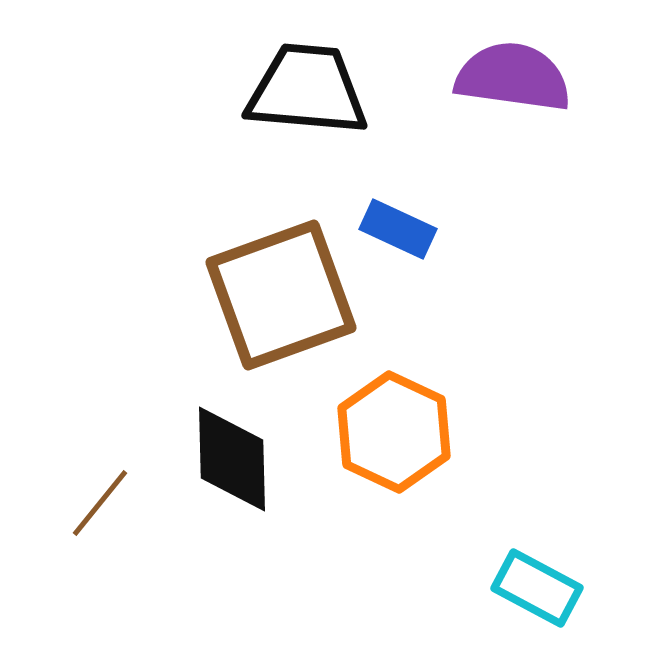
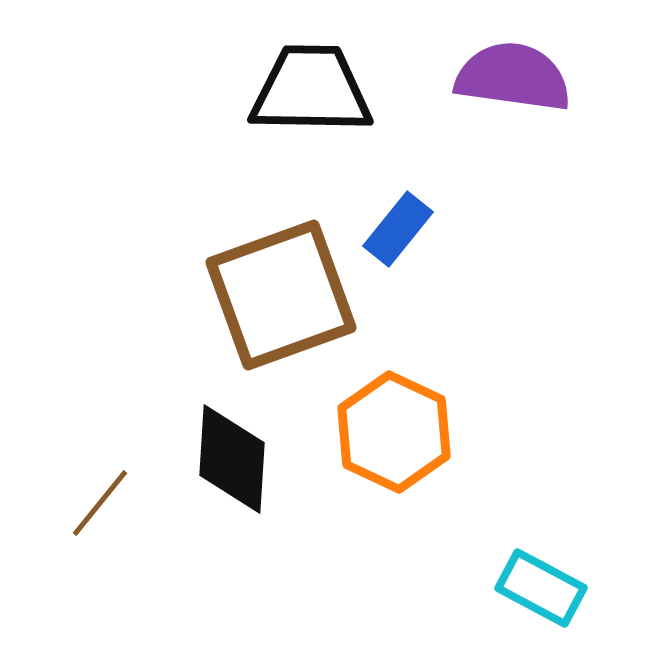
black trapezoid: moved 4 px right; rotated 4 degrees counterclockwise
blue rectangle: rotated 76 degrees counterclockwise
black diamond: rotated 5 degrees clockwise
cyan rectangle: moved 4 px right
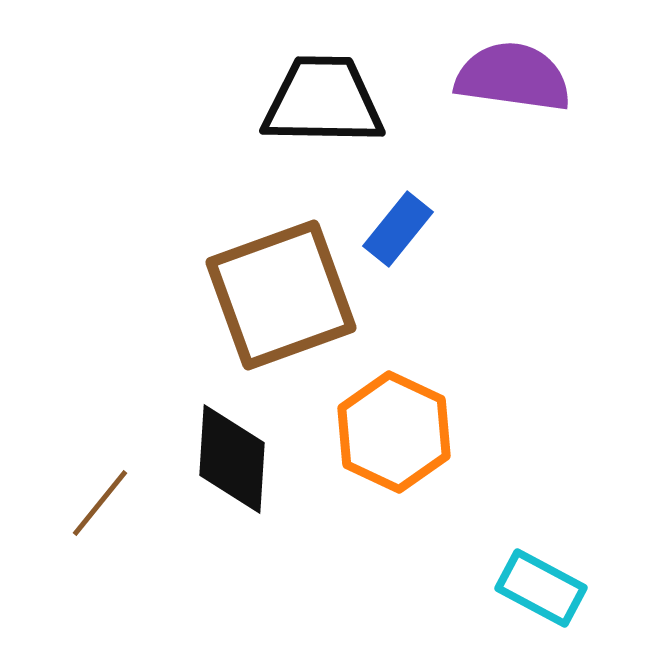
black trapezoid: moved 12 px right, 11 px down
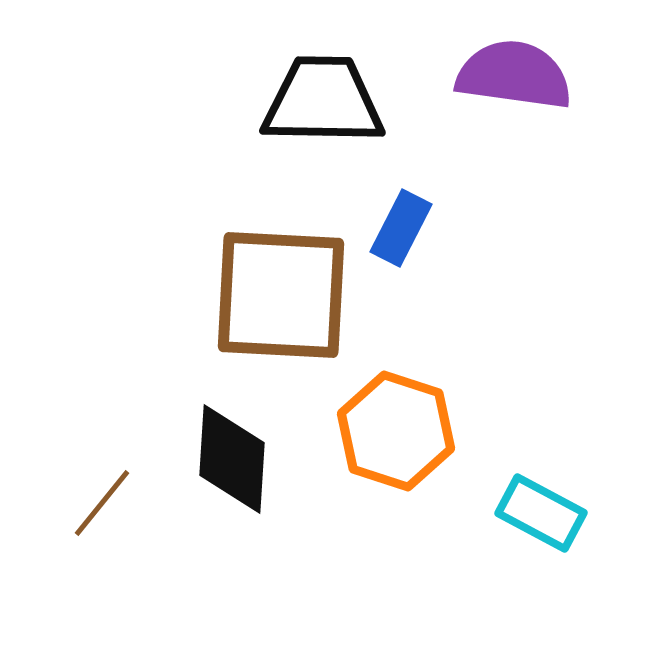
purple semicircle: moved 1 px right, 2 px up
blue rectangle: moved 3 px right, 1 px up; rotated 12 degrees counterclockwise
brown square: rotated 23 degrees clockwise
orange hexagon: moved 2 px right, 1 px up; rotated 7 degrees counterclockwise
brown line: moved 2 px right
cyan rectangle: moved 75 px up
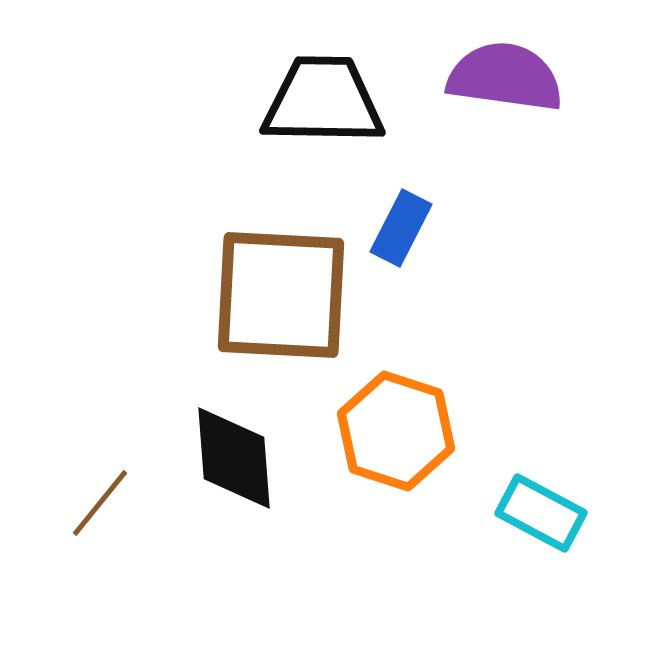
purple semicircle: moved 9 px left, 2 px down
black diamond: moved 2 px right, 1 px up; rotated 8 degrees counterclockwise
brown line: moved 2 px left
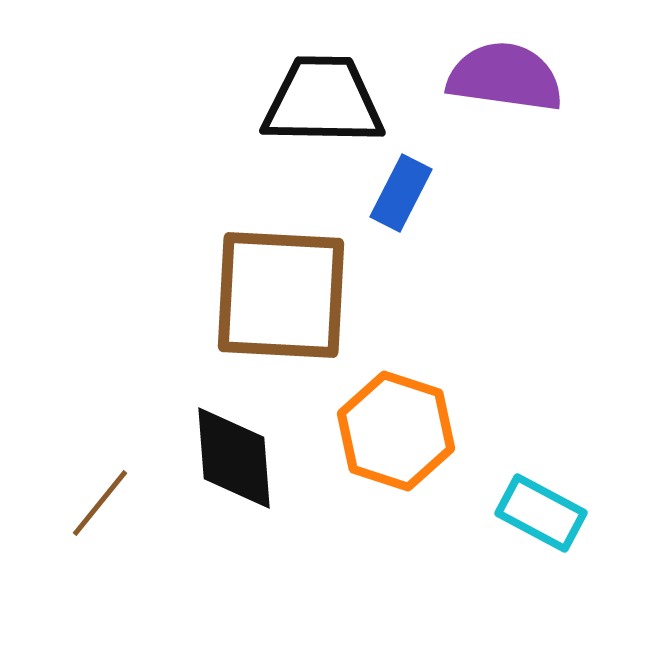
blue rectangle: moved 35 px up
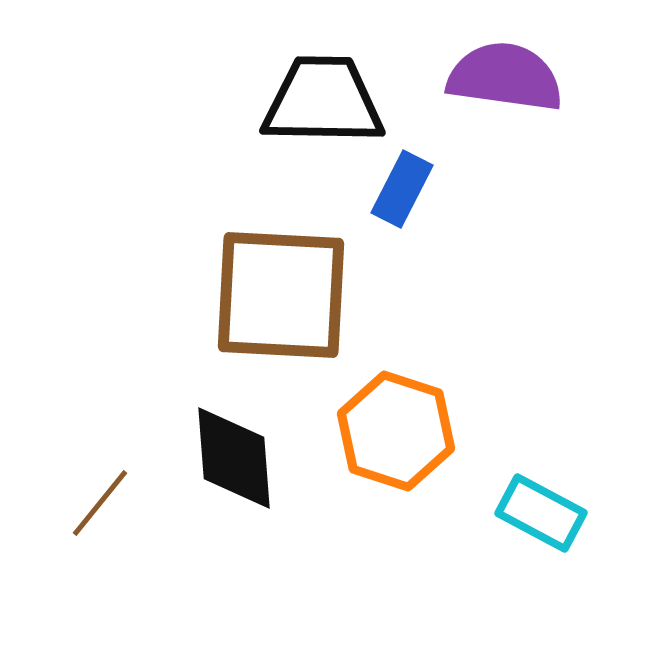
blue rectangle: moved 1 px right, 4 px up
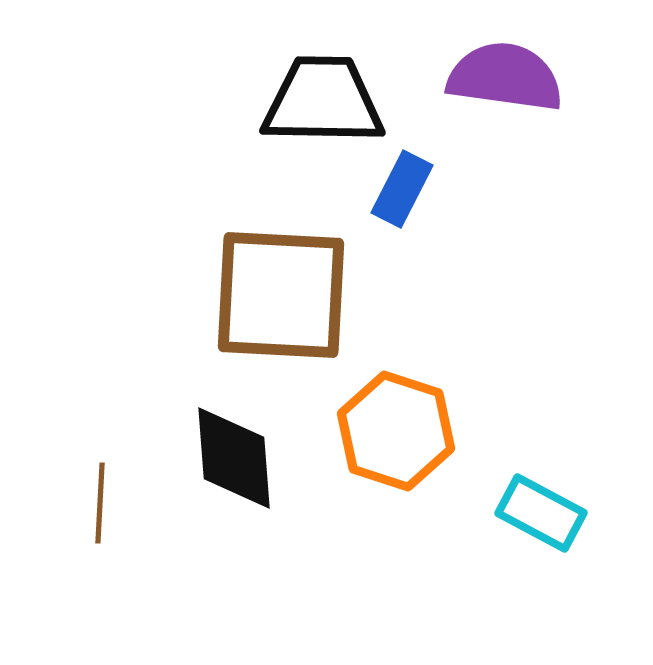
brown line: rotated 36 degrees counterclockwise
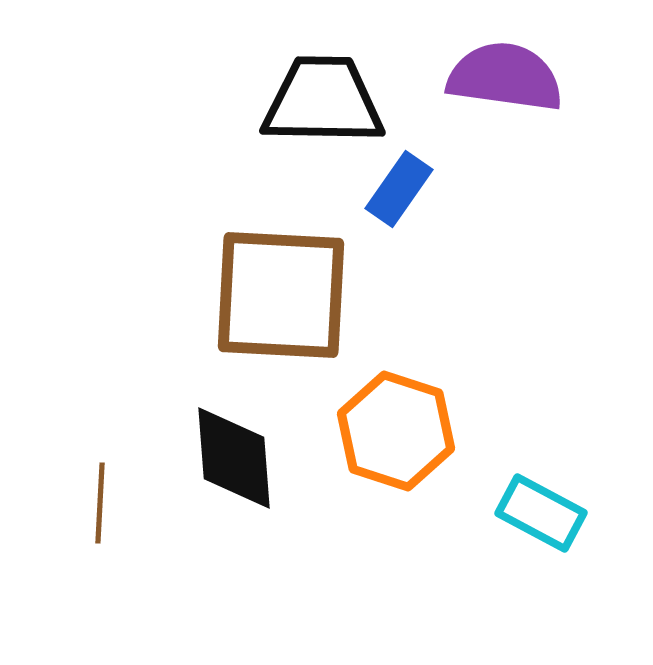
blue rectangle: moved 3 px left; rotated 8 degrees clockwise
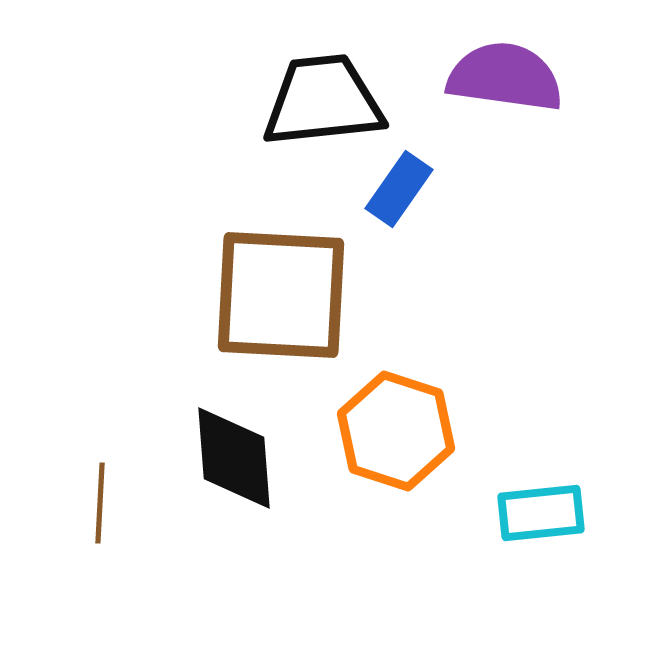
black trapezoid: rotated 7 degrees counterclockwise
cyan rectangle: rotated 34 degrees counterclockwise
